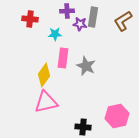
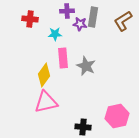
pink rectangle: rotated 12 degrees counterclockwise
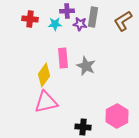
cyan star: moved 10 px up
pink hexagon: rotated 15 degrees counterclockwise
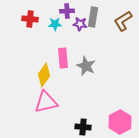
pink hexagon: moved 3 px right, 6 px down
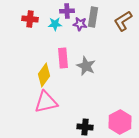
black cross: moved 2 px right
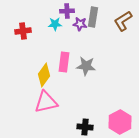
red cross: moved 7 px left, 12 px down; rotated 14 degrees counterclockwise
pink rectangle: moved 1 px right, 4 px down; rotated 12 degrees clockwise
gray star: rotated 18 degrees counterclockwise
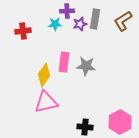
gray rectangle: moved 2 px right, 2 px down
purple star: rotated 24 degrees counterclockwise
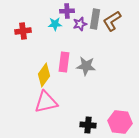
brown L-shape: moved 11 px left
pink hexagon: rotated 25 degrees counterclockwise
black cross: moved 3 px right, 2 px up
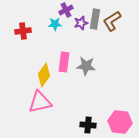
purple cross: moved 1 px left, 1 px up; rotated 24 degrees counterclockwise
purple star: moved 1 px right, 1 px up
pink triangle: moved 6 px left
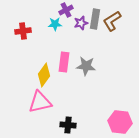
black cross: moved 20 px left
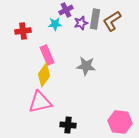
pink rectangle: moved 17 px left, 7 px up; rotated 30 degrees counterclockwise
